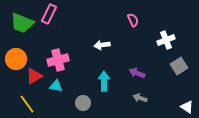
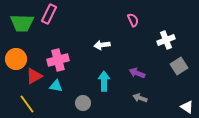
green trapezoid: rotated 20 degrees counterclockwise
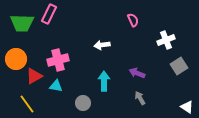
gray arrow: rotated 40 degrees clockwise
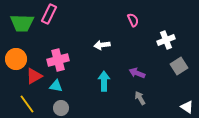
gray circle: moved 22 px left, 5 px down
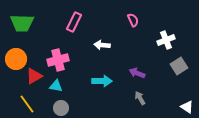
pink rectangle: moved 25 px right, 8 px down
white arrow: rotated 14 degrees clockwise
cyan arrow: moved 2 px left; rotated 90 degrees clockwise
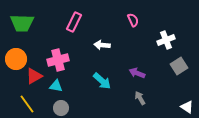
cyan arrow: rotated 42 degrees clockwise
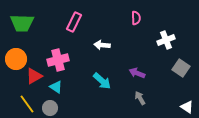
pink semicircle: moved 3 px right, 2 px up; rotated 24 degrees clockwise
gray square: moved 2 px right, 2 px down; rotated 24 degrees counterclockwise
cyan triangle: moved 1 px down; rotated 24 degrees clockwise
gray circle: moved 11 px left
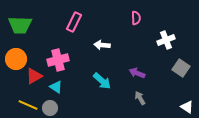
green trapezoid: moved 2 px left, 2 px down
yellow line: moved 1 px right, 1 px down; rotated 30 degrees counterclockwise
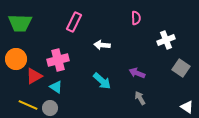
green trapezoid: moved 2 px up
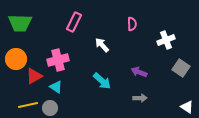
pink semicircle: moved 4 px left, 6 px down
white arrow: rotated 42 degrees clockwise
purple arrow: moved 2 px right, 1 px up
gray arrow: rotated 120 degrees clockwise
yellow line: rotated 36 degrees counterclockwise
